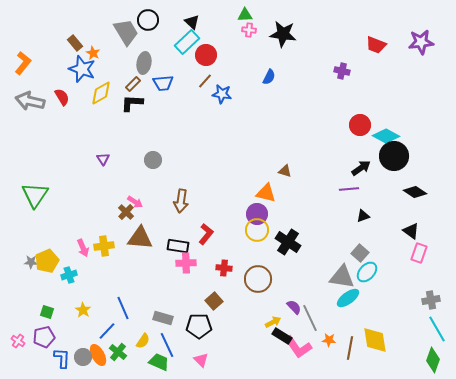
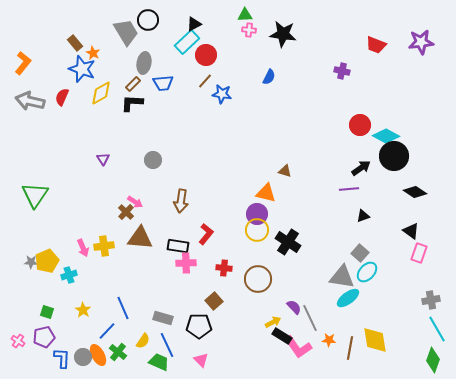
black triangle at (192, 22): moved 2 px right, 2 px down; rotated 49 degrees clockwise
red semicircle at (62, 97): rotated 126 degrees counterclockwise
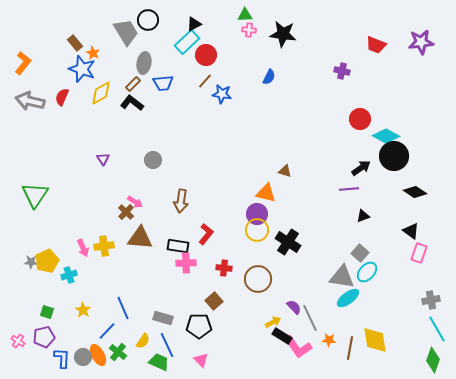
black L-shape at (132, 103): rotated 35 degrees clockwise
red circle at (360, 125): moved 6 px up
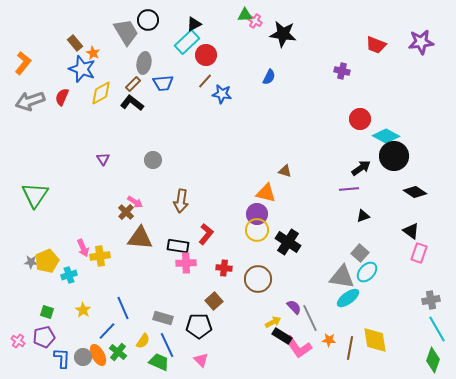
pink cross at (249, 30): moved 6 px right, 9 px up; rotated 24 degrees clockwise
gray arrow at (30, 101): rotated 32 degrees counterclockwise
yellow cross at (104, 246): moved 4 px left, 10 px down
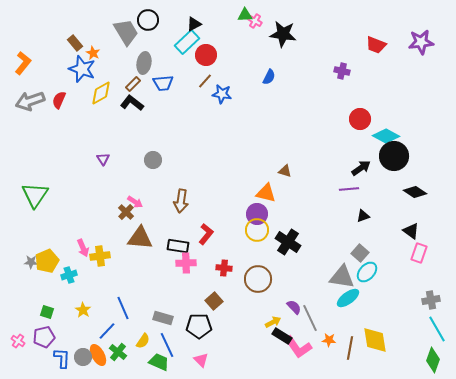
red semicircle at (62, 97): moved 3 px left, 3 px down
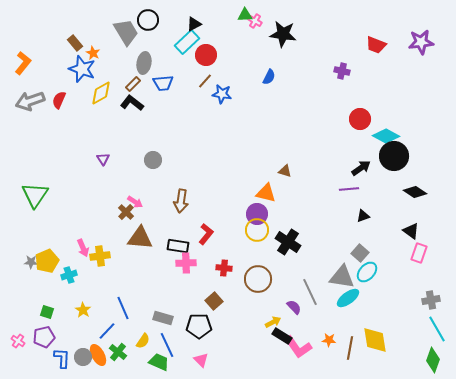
gray line at (310, 318): moved 26 px up
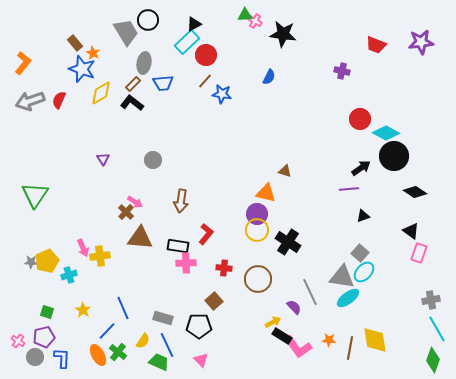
cyan diamond at (386, 136): moved 3 px up
cyan ellipse at (367, 272): moved 3 px left
gray circle at (83, 357): moved 48 px left
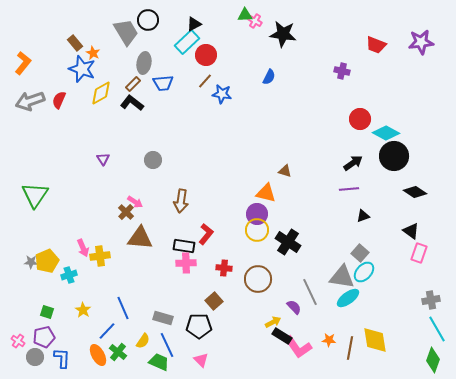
black arrow at (361, 168): moved 8 px left, 5 px up
black rectangle at (178, 246): moved 6 px right
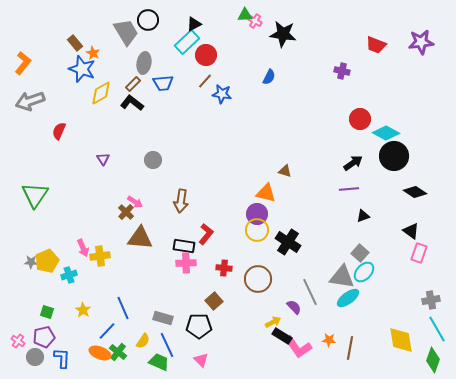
red semicircle at (59, 100): moved 31 px down
yellow diamond at (375, 340): moved 26 px right
orange ellipse at (98, 355): moved 2 px right, 2 px up; rotated 40 degrees counterclockwise
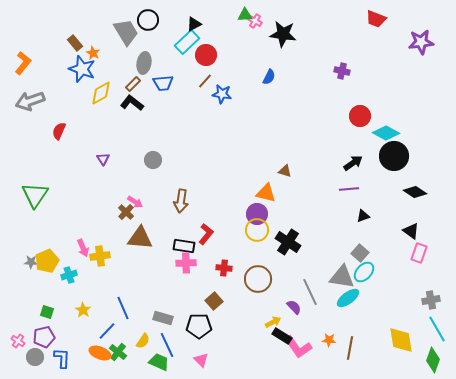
red trapezoid at (376, 45): moved 26 px up
red circle at (360, 119): moved 3 px up
